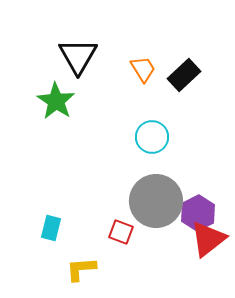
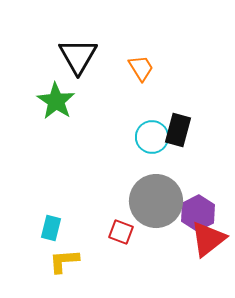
orange trapezoid: moved 2 px left, 1 px up
black rectangle: moved 6 px left, 55 px down; rotated 32 degrees counterclockwise
yellow L-shape: moved 17 px left, 8 px up
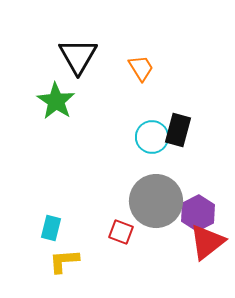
red triangle: moved 1 px left, 3 px down
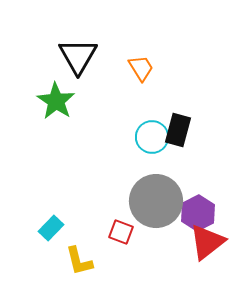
cyan rectangle: rotated 30 degrees clockwise
yellow L-shape: moved 15 px right; rotated 100 degrees counterclockwise
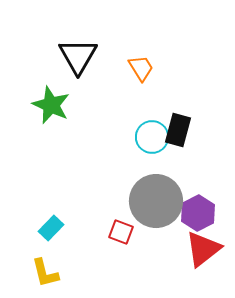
green star: moved 5 px left, 4 px down; rotated 9 degrees counterclockwise
red triangle: moved 4 px left, 7 px down
yellow L-shape: moved 34 px left, 12 px down
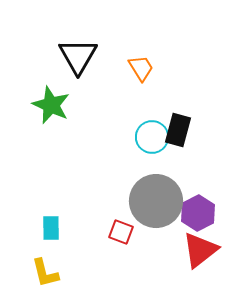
cyan rectangle: rotated 45 degrees counterclockwise
red triangle: moved 3 px left, 1 px down
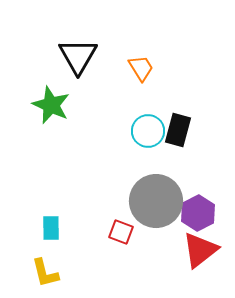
cyan circle: moved 4 px left, 6 px up
